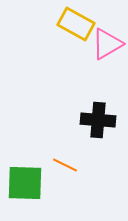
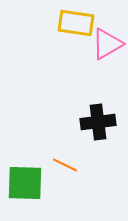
yellow rectangle: moved 1 px up; rotated 21 degrees counterclockwise
black cross: moved 2 px down; rotated 12 degrees counterclockwise
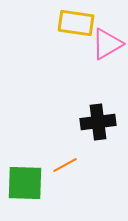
orange line: rotated 55 degrees counterclockwise
